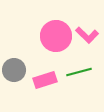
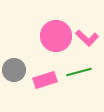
pink L-shape: moved 3 px down
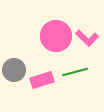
green line: moved 4 px left
pink rectangle: moved 3 px left
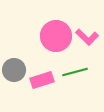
pink L-shape: moved 1 px up
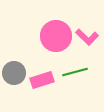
gray circle: moved 3 px down
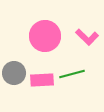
pink circle: moved 11 px left
green line: moved 3 px left, 2 px down
pink rectangle: rotated 15 degrees clockwise
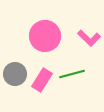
pink L-shape: moved 2 px right, 1 px down
gray circle: moved 1 px right, 1 px down
pink rectangle: rotated 55 degrees counterclockwise
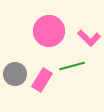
pink circle: moved 4 px right, 5 px up
green line: moved 8 px up
